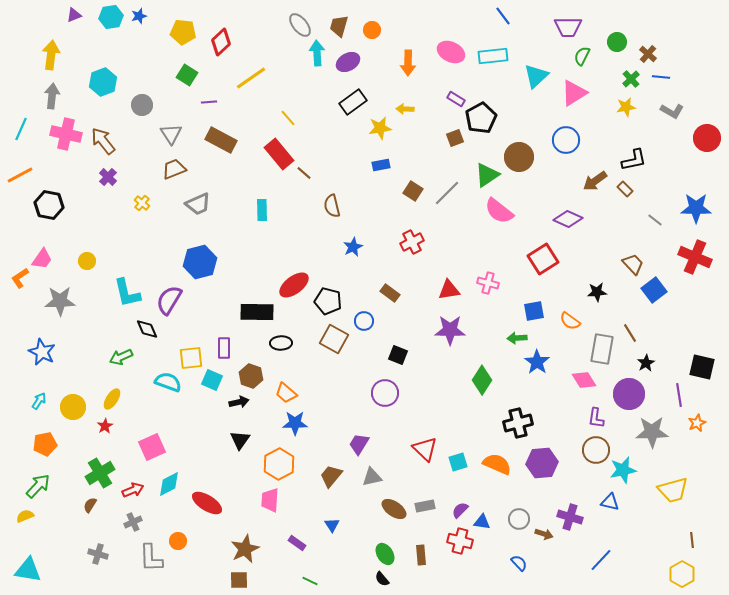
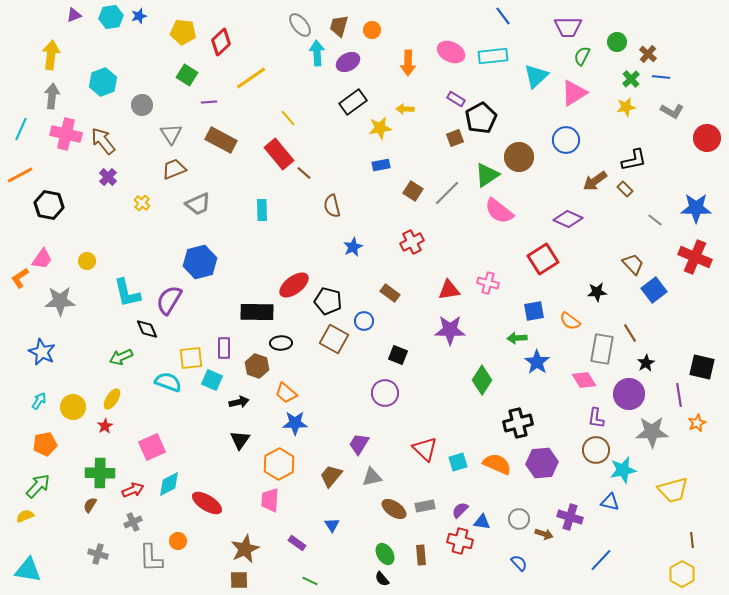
brown hexagon at (251, 376): moved 6 px right, 10 px up
green cross at (100, 473): rotated 32 degrees clockwise
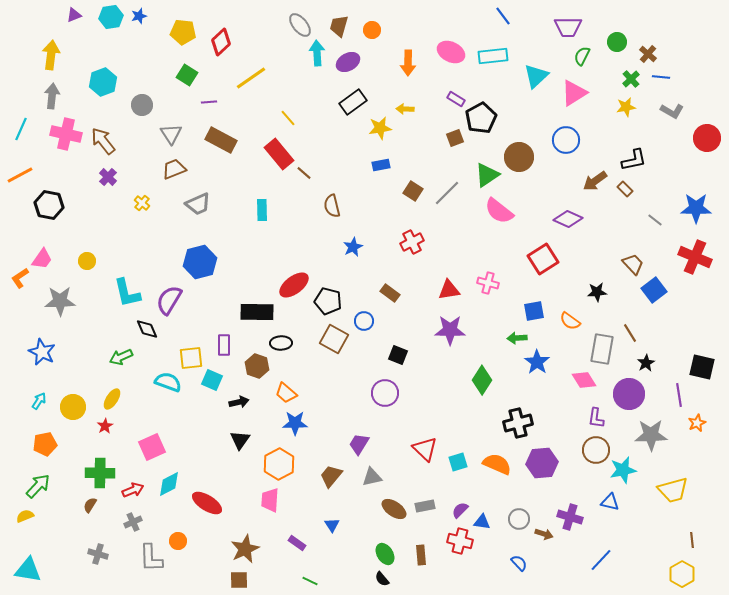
purple rectangle at (224, 348): moved 3 px up
gray star at (652, 432): moved 1 px left, 3 px down
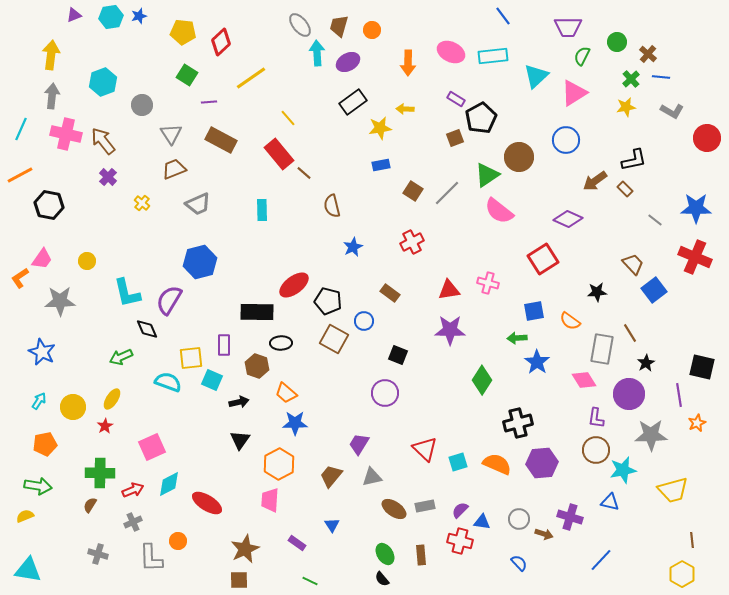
green arrow at (38, 486): rotated 56 degrees clockwise
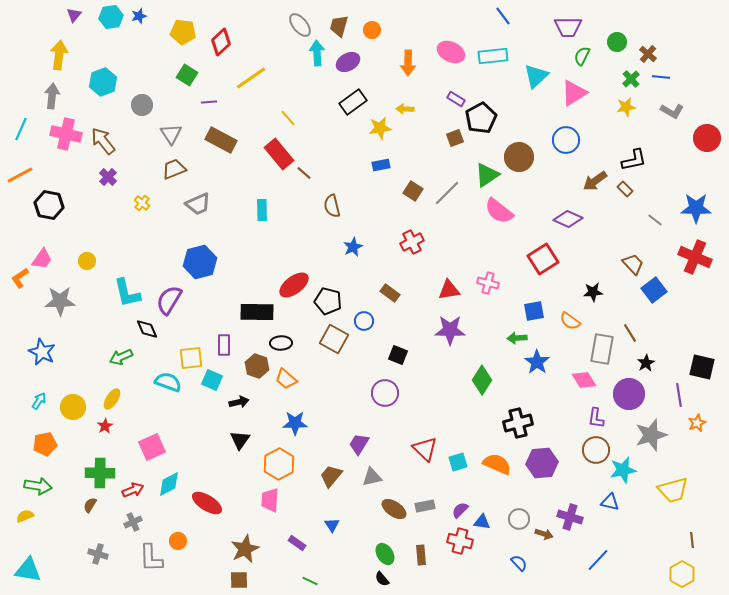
purple triangle at (74, 15): rotated 28 degrees counterclockwise
yellow arrow at (51, 55): moved 8 px right
black star at (597, 292): moved 4 px left
orange trapezoid at (286, 393): moved 14 px up
gray star at (651, 435): rotated 16 degrees counterclockwise
blue line at (601, 560): moved 3 px left
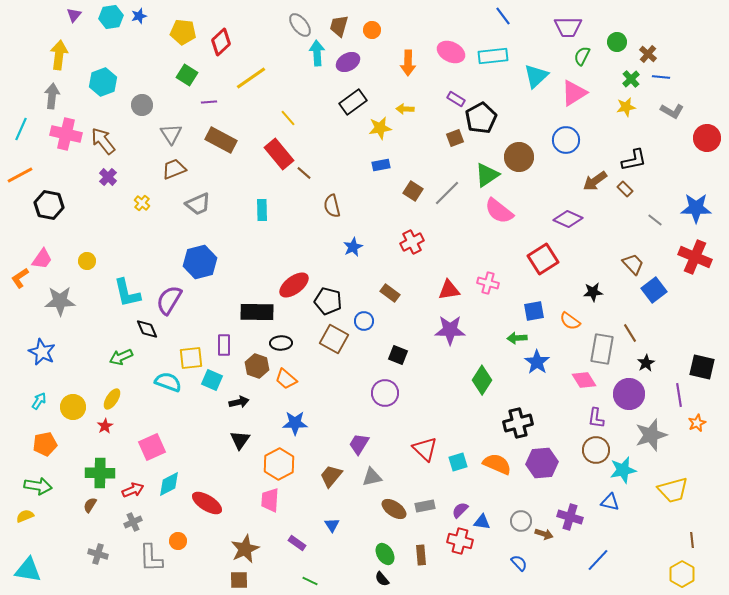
gray circle at (519, 519): moved 2 px right, 2 px down
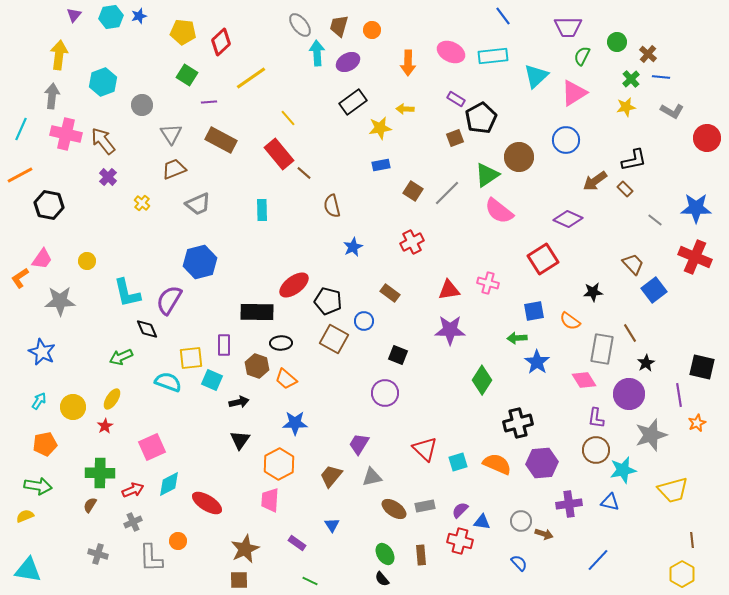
purple cross at (570, 517): moved 1 px left, 13 px up; rotated 25 degrees counterclockwise
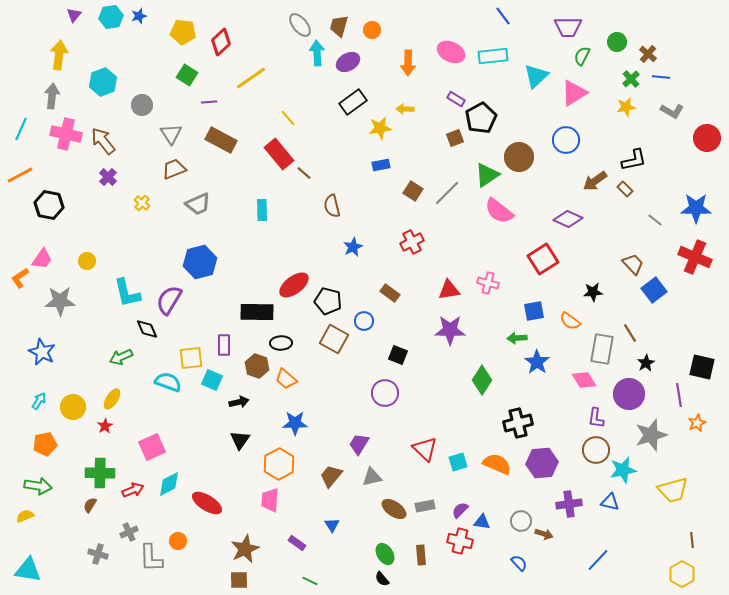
gray cross at (133, 522): moved 4 px left, 10 px down
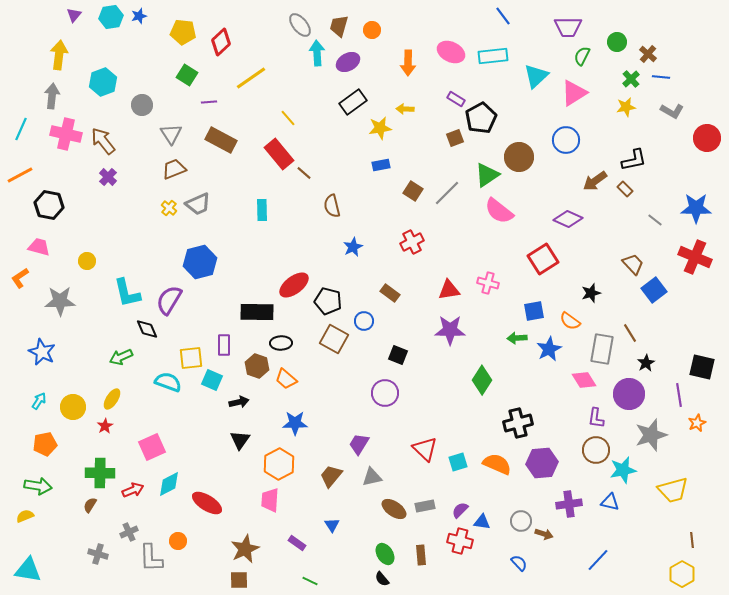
yellow cross at (142, 203): moved 27 px right, 5 px down
pink trapezoid at (42, 259): moved 3 px left, 12 px up; rotated 110 degrees counterclockwise
black star at (593, 292): moved 2 px left, 1 px down; rotated 12 degrees counterclockwise
blue star at (537, 362): moved 12 px right, 13 px up; rotated 10 degrees clockwise
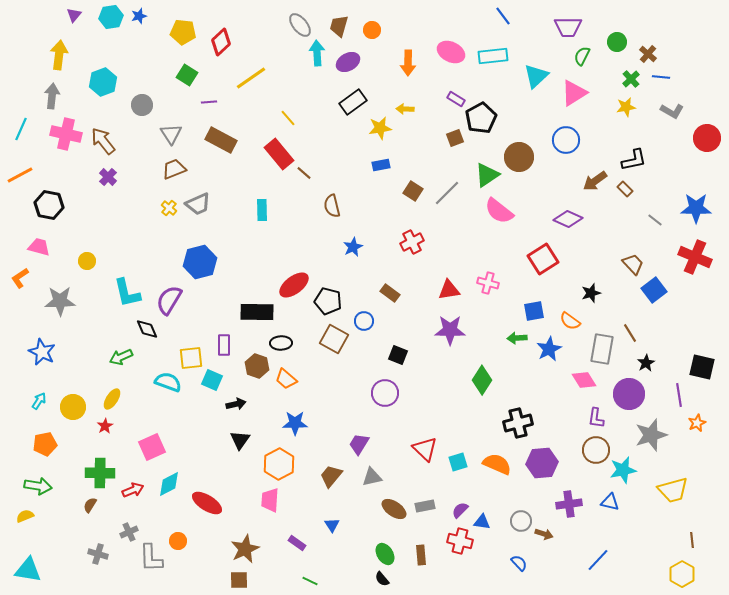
black arrow at (239, 402): moved 3 px left, 2 px down
